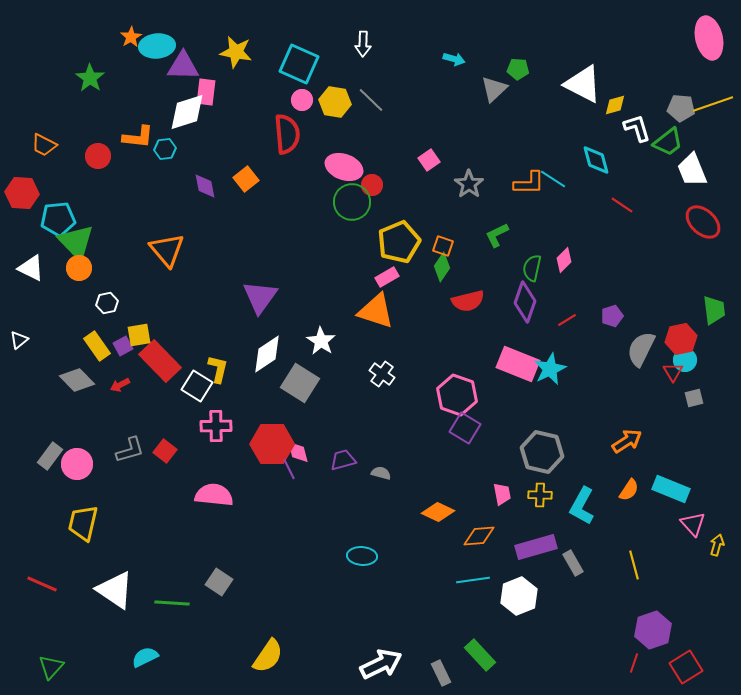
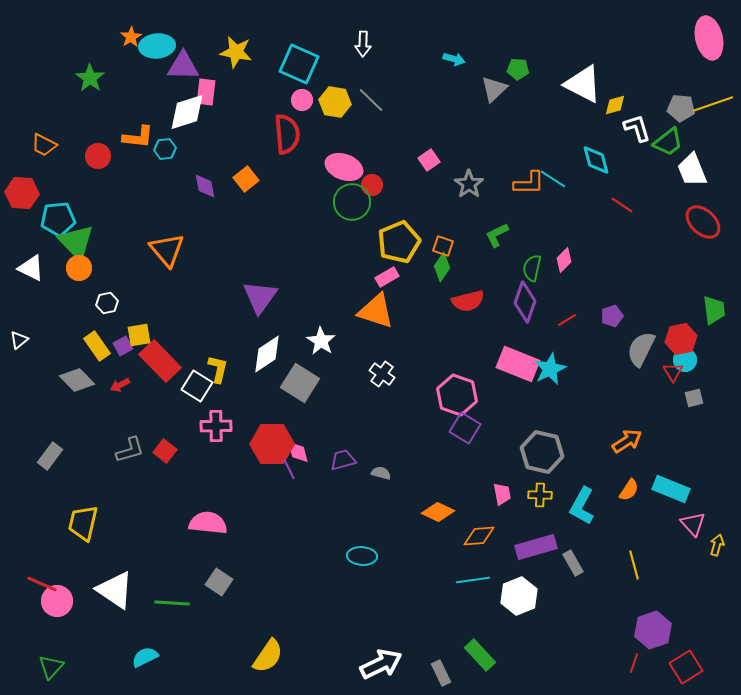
pink circle at (77, 464): moved 20 px left, 137 px down
pink semicircle at (214, 495): moved 6 px left, 28 px down
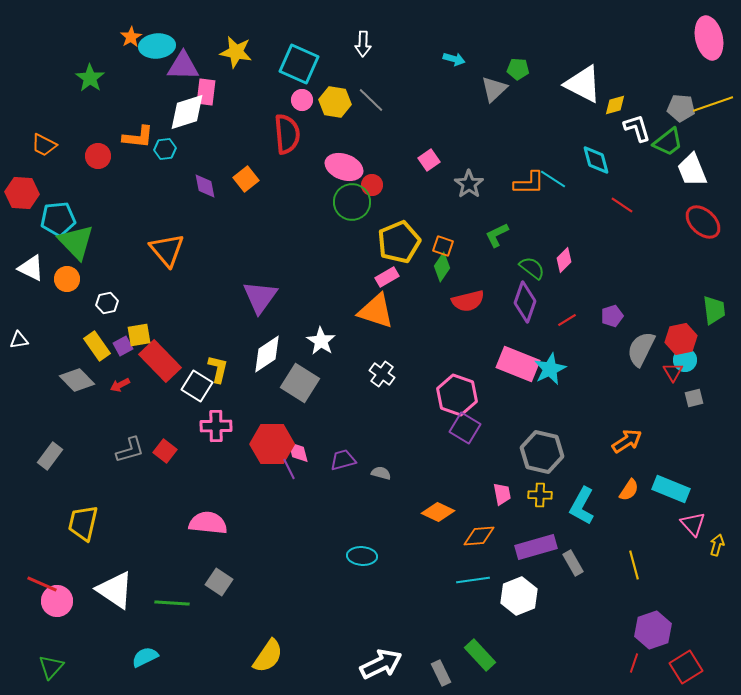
orange circle at (79, 268): moved 12 px left, 11 px down
green semicircle at (532, 268): rotated 116 degrees clockwise
white triangle at (19, 340): rotated 30 degrees clockwise
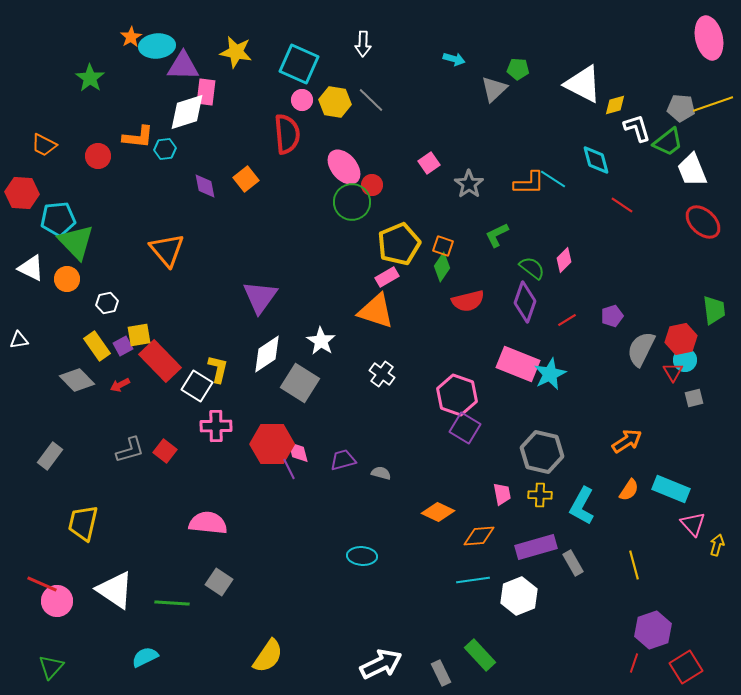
pink square at (429, 160): moved 3 px down
pink ellipse at (344, 167): rotated 30 degrees clockwise
yellow pentagon at (399, 242): moved 2 px down
cyan star at (550, 369): moved 5 px down
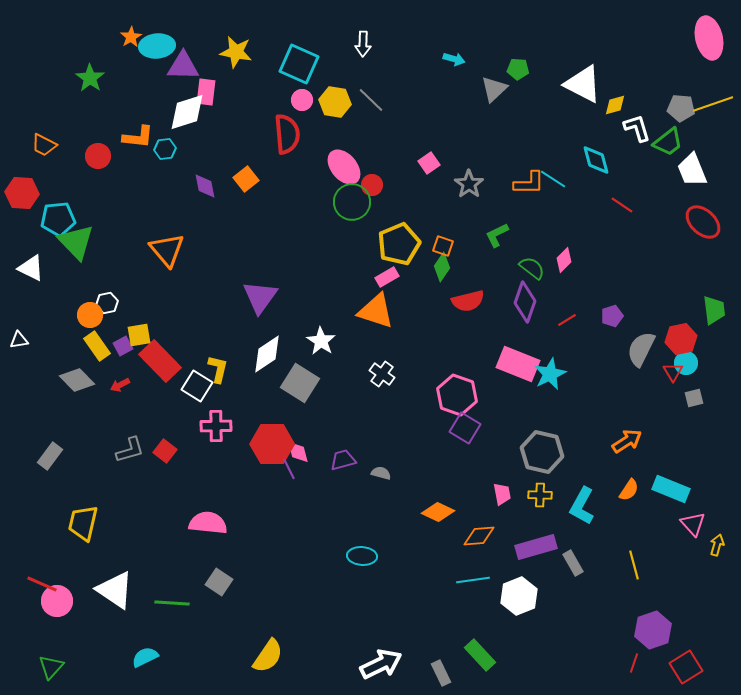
orange circle at (67, 279): moved 23 px right, 36 px down
cyan circle at (685, 360): moved 1 px right, 3 px down
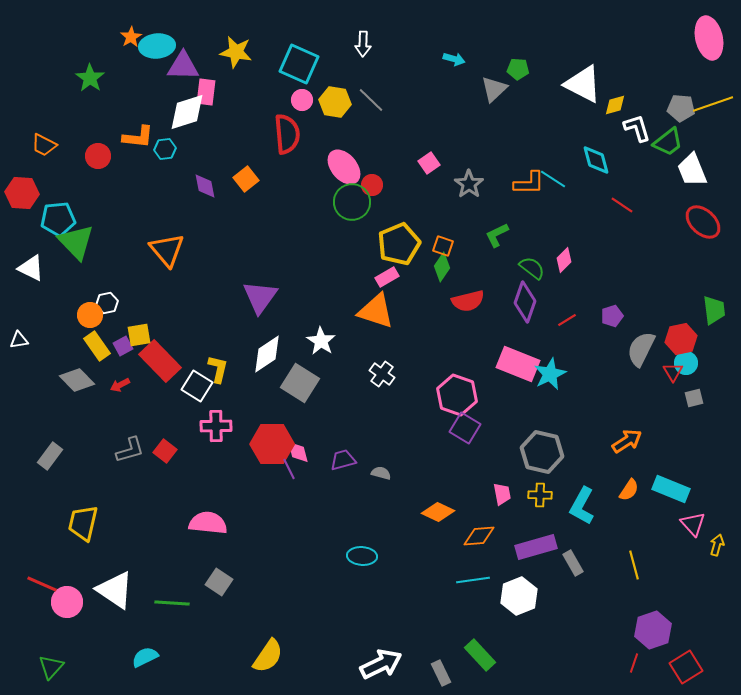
pink circle at (57, 601): moved 10 px right, 1 px down
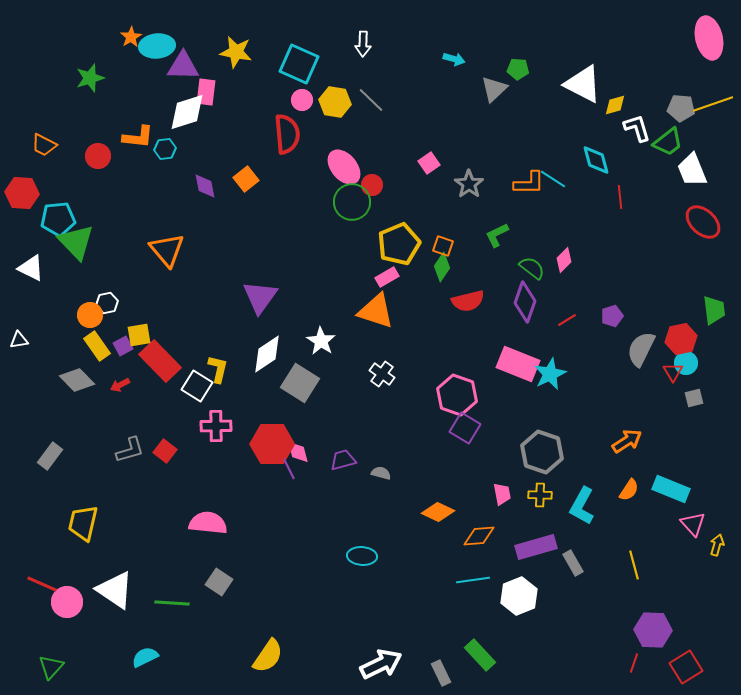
green star at (90, 78): rotated 20 degrees clockwise
red line at (622, 205): moved 2 px left, 8 px up; rotated 50 degrees clockwise
gray hexagon at (542, 452): rotated 6 degrees clockwise
purple hexagon at (653, 630): rotated 21 degrees clockwise
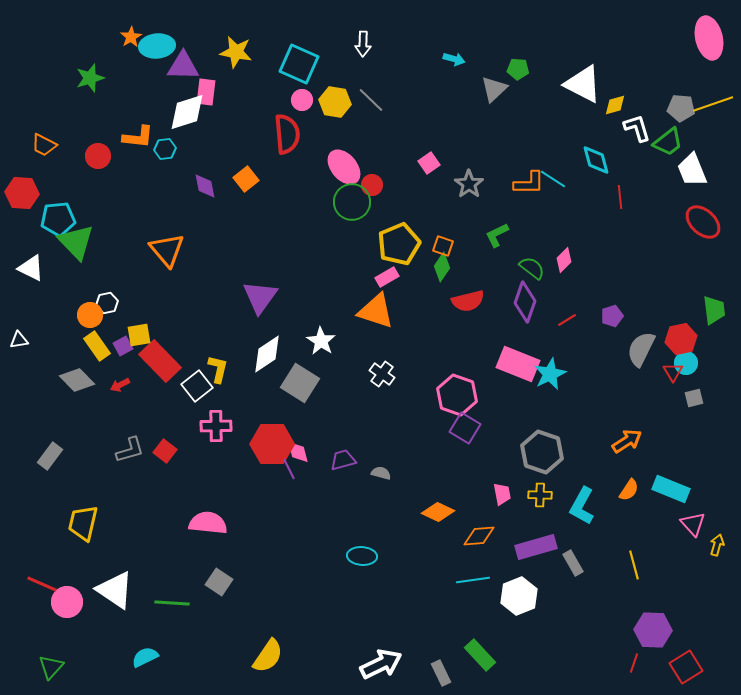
white square at (197, 386): rotated 20 degrees clockwise
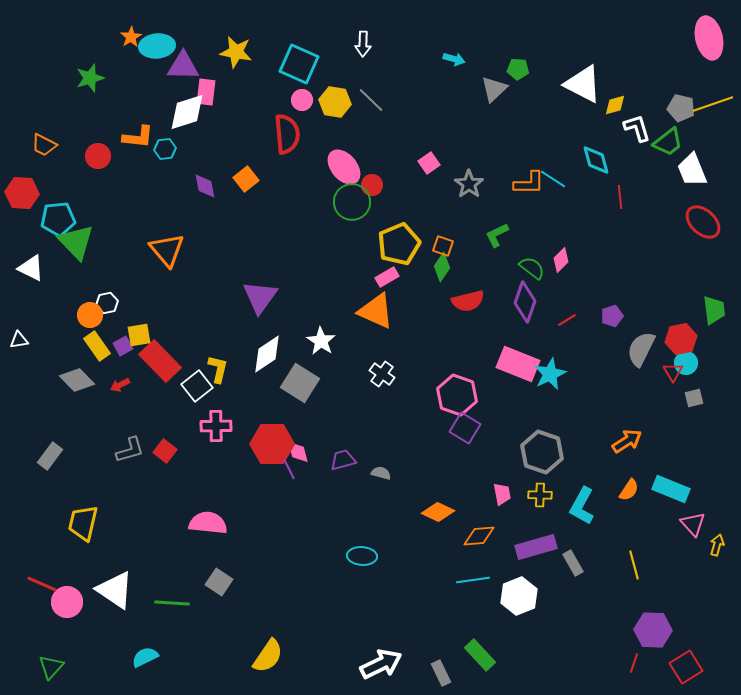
gray pentagon at (681, 108): rotated 8 degrees clockwise
pink diamond at (564, 260): moved 3 px left
orange triangle at (376, 311): rotated 6 degrees clockwise
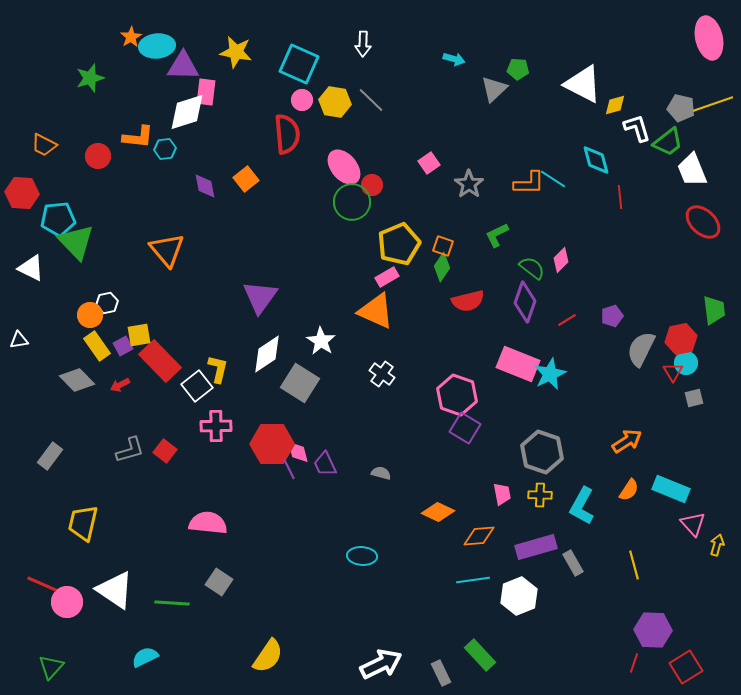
purple trapezoid at (343, 460): moved 18 px left, 4 px down; rotated 100 degrees counterclockwise
